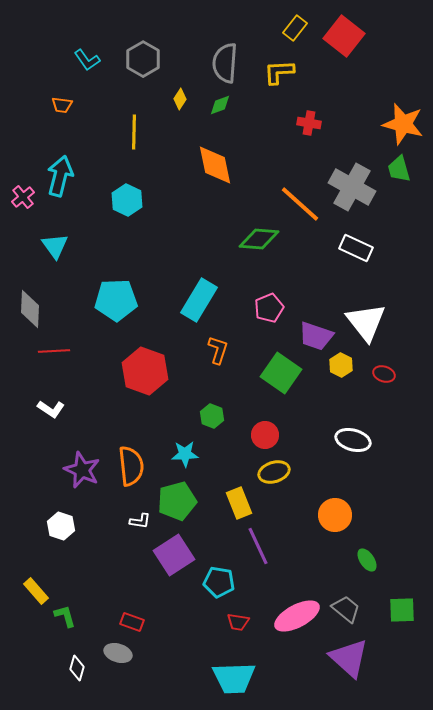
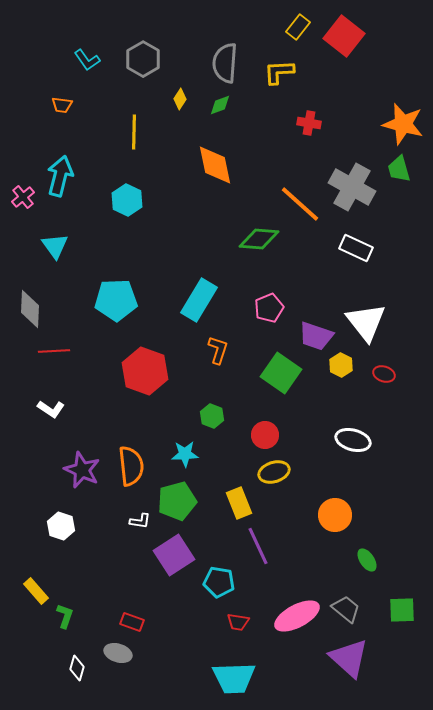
yellow rectangle at (295, 28): moved 3 px right, 1 px up
green L-shape at (65, 616): rotated 35 degrees clockwise
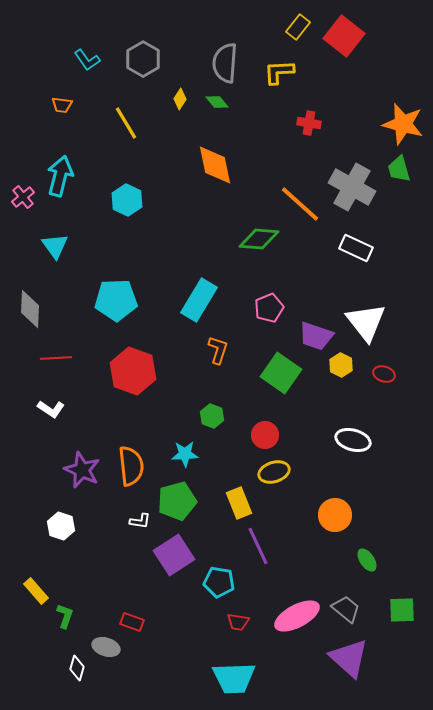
green diamond at (220, 105): moved 3 px left, 3 px up; rotated 70 degrees clockwise
yellow line at (134, 132): moved 8 px left, 9 px up; rotated 32 degrees counterclockwise
red line at (54, 351): moved 2 px right, 7 px down
red hexagon at (145, 371): moved 12 px left
gray ellipse at (118, 653): moved 12 px left, 6 px up
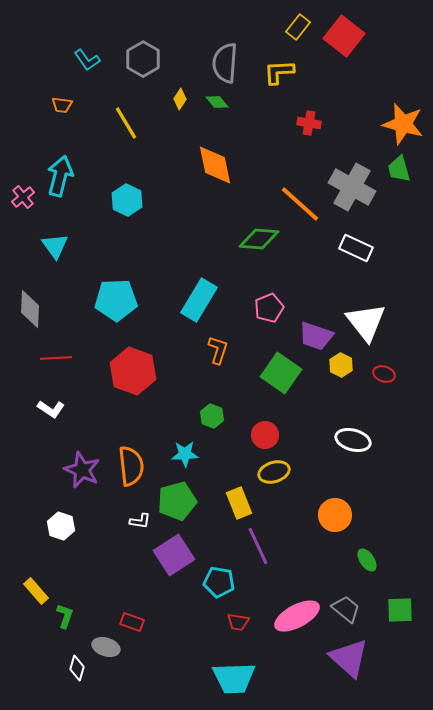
green square at (402, 610): moved 2 px left
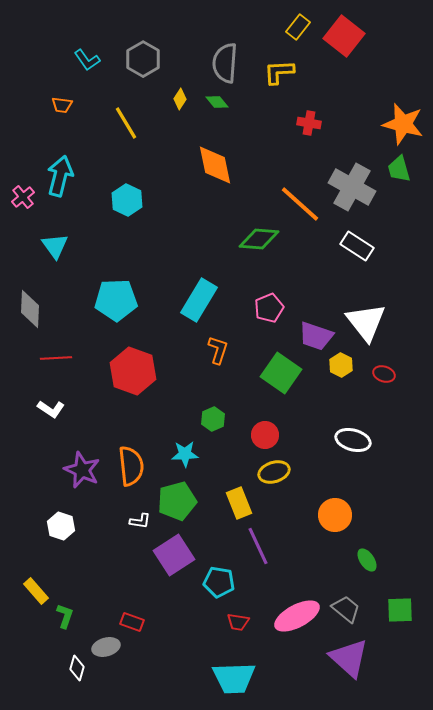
white rectangle at (356, 248): moved 1 px right, 2 px up; rotated 8 degrees clockwise
green hexagon at (212, 416): moved 1 px right, 3 px down; rotated 15 degrees clockwise
gray ellipse at (106, 647): rotated 32 degrees counterclockwise
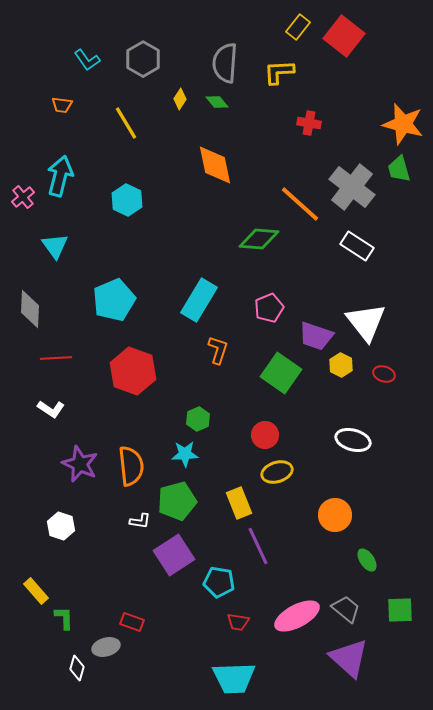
gray cross at (352, 187): rotated 9 degrees clockwise
cyan pentagon at (116, 300): moved 2 px left; rotated 21 degrees counterclockwise
green hexagon at (213, 419): moved 15 px left
purple star at (82, 470): moved 2 px left, 6 px up
yellow ellipse at (274, 472): moved 3 px right
green L-shape at (65, 616): moved 1 px left, 2 px down; rotated 20 degrees counterclockwise
